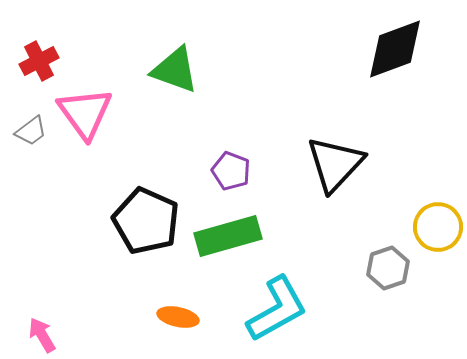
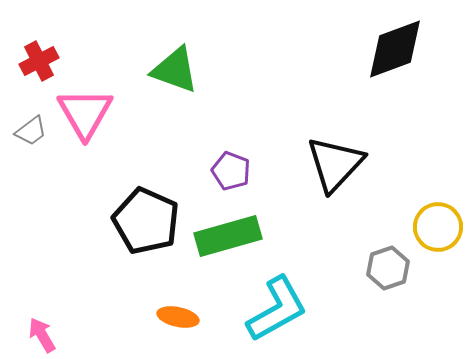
pink triangle: rotated 6 degrees clockwise
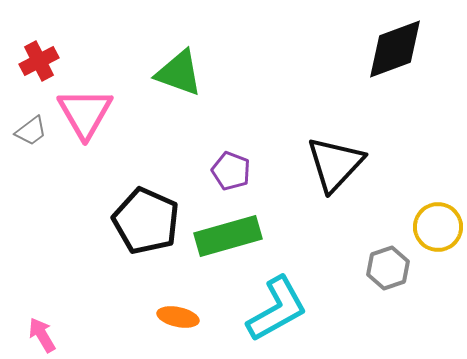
green triangle: moved 4 px right, 3 px down
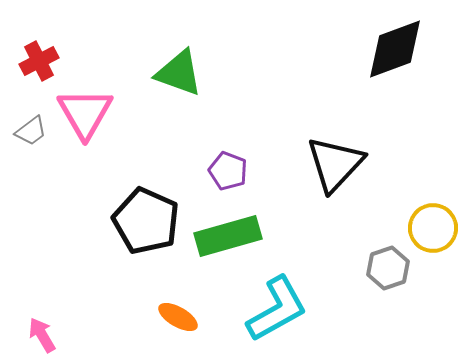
purple pentagon: moved 3 px left
yellow circle: moved 5 px left, 1 px down
orange ellipse: rotated 18 degrees clockwise
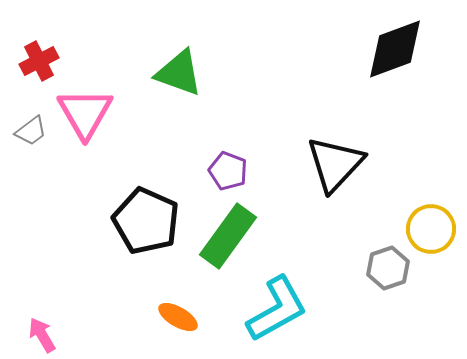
yellow circle: moved 2 px left, 1 px down
green rectangle: rotated 38 degrees counterclockwise
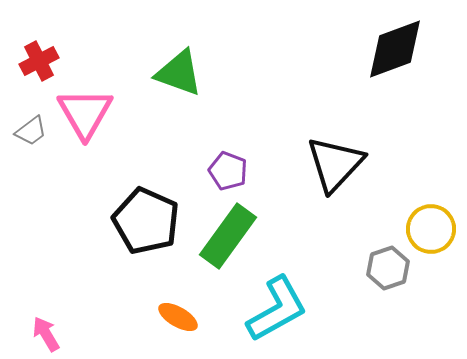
pink arrow: moved 4 px right, 1 px up
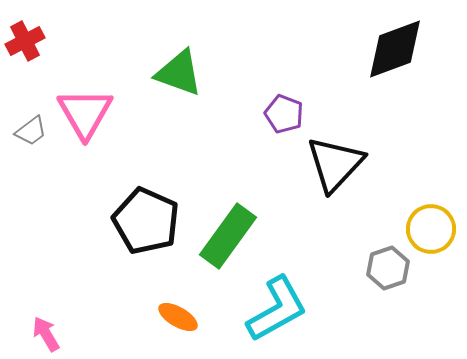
red cross: moved 14 px left, 20 px up
purple pentagon: moved 56 px right, 57 px up
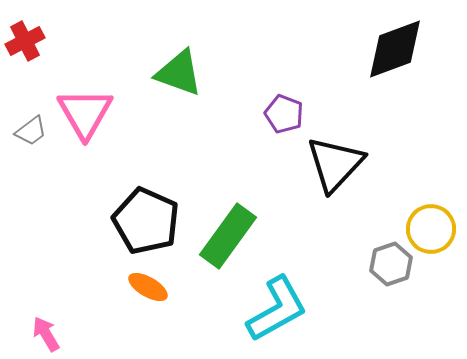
gray hexagon: moved 3 px right, 4 px up
orange ellipse: moved 30 px left, 30 px up
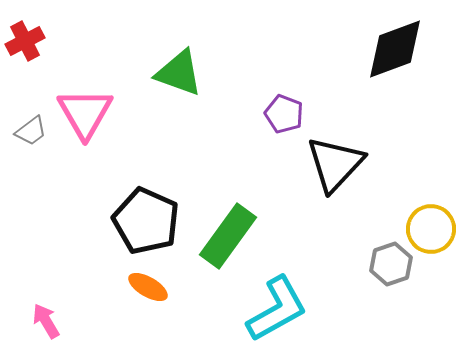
pink arrow: moved 13 px up
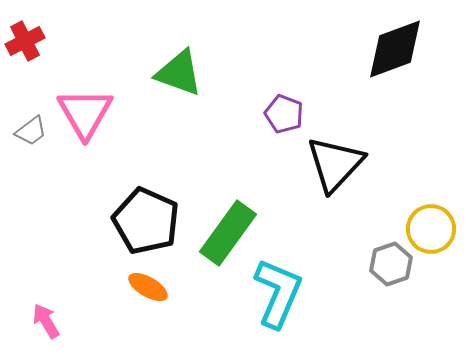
green rectangle: moved 3 px up
cyan L-shape: moved 1 px right, 16 px up; rotated 38 degrees counterclockwise
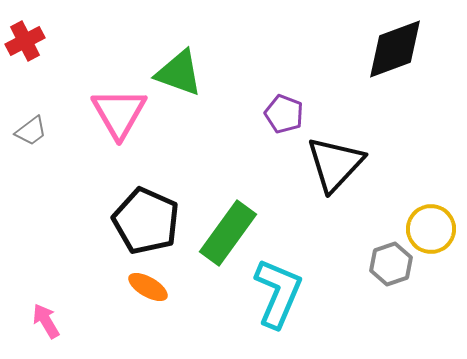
pink triangle: moved 34 px right
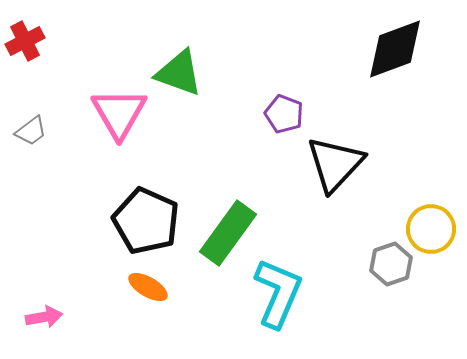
pink arrow: moved 2 px left, 4 px up; rotated 111 degrees clockwise
